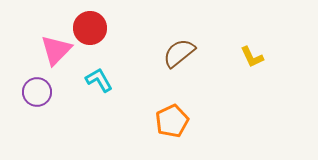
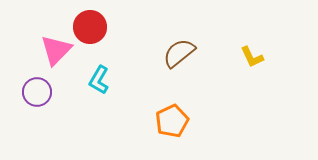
red circle: moved 1 px up
cyan L-shape: rotated 120 degrees counterclockwise
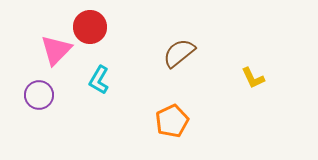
yellow L-shape: moved 1 px right, 21 px down
purple circle: moved 2 px right, 3 px down
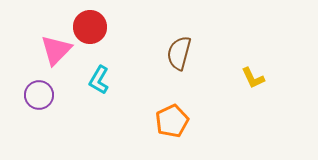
brown semicircle: rotated 36 degrees counterclockwise
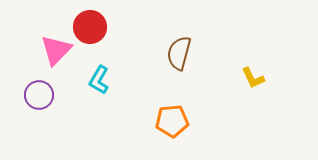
orange pentagon: rotated 20 degrees clockwise
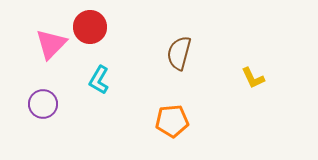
pink triangle: moved 5 px left, 6 px up
purple circle: moved 4 px right, 9 px down
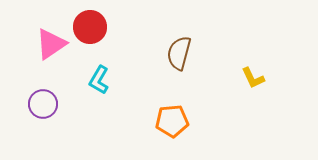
pink triangle: rotated 12 degrees clockwise
